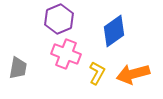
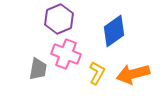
gray trapezoid: moved 20 px right, 1 px down
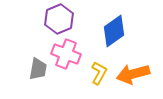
yellow L-shape: moved 2 px right
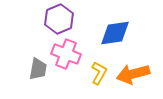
blue diamond: moved 1 px right, 2 px down; rotated 28 degrees clockwise
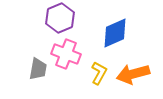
purple hexagon: moved 1 px right, 1 px up
blue diamond: rotated 16 degrees counterclockwise
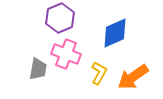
orange arrow: moved 3 px down; rotated 20 degrees counterclockwise
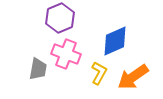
blue diamond: moved 8 px down
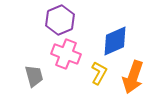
purple hexagon: moved 2 px down
gray trapezoid: moved 4 px left, 7 px down; rotated 25 degrees counterclockwise
orange arrow: rotated 36 degrees counterclockwise
